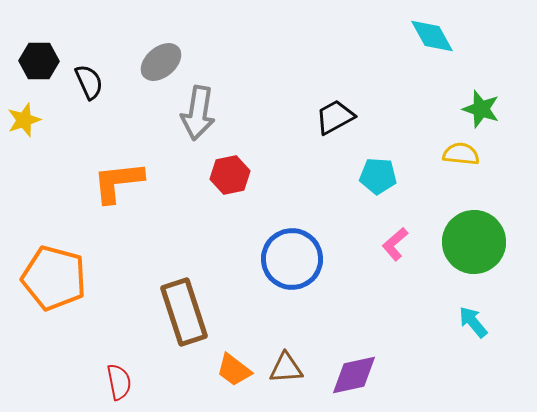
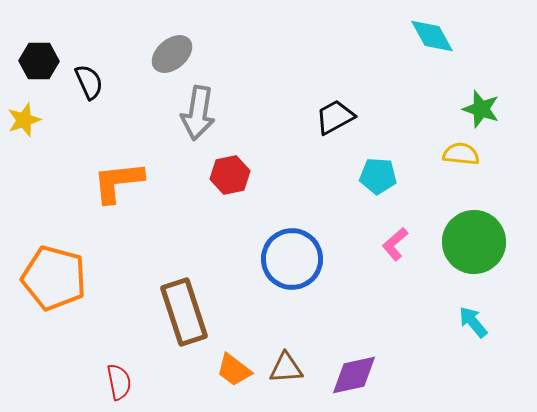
gray ellipse: moved 11 px right, 8 px up
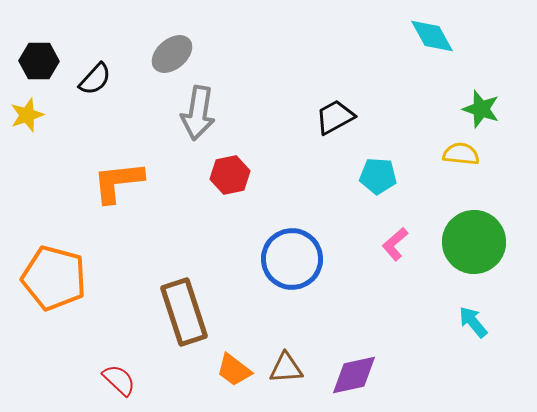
black semicircle: moved 6 px right, 3 px up; rotated 66 degrees clockwise
yellow star: moved 3 px right, 5 px up
red semicircle: moved 2 px up; rotated 36 degrees counterclockwise
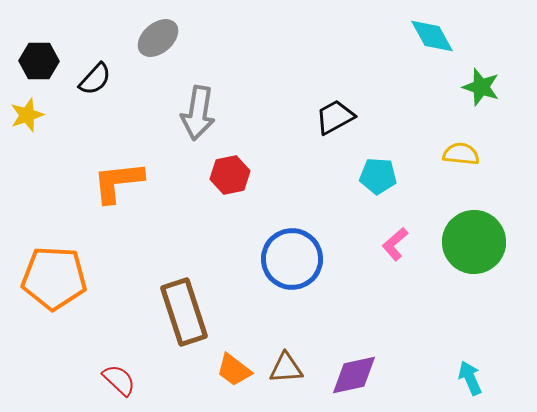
gray ellipse: moved 14 px left, 16 px up
green star: moved 22 px up
orange pentagon: rotated 12 degrees counterclockwise
cyan arrow: moved 3 px left, 56 px down; rotated 16 degrees clockwise
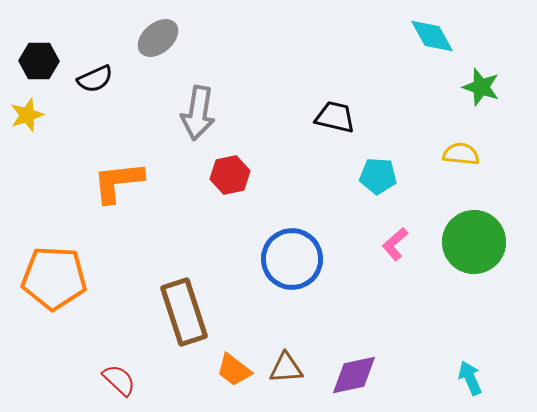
black semicircle: rotated 24 degrees clockwise
black trapezoid: rotated 42 degrees clockwise
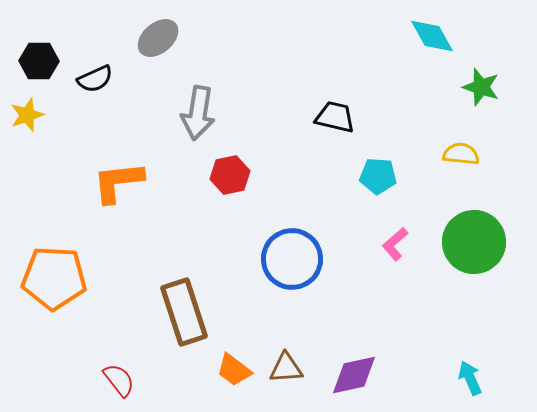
red semicircle: rotated 9 degrees clockwise
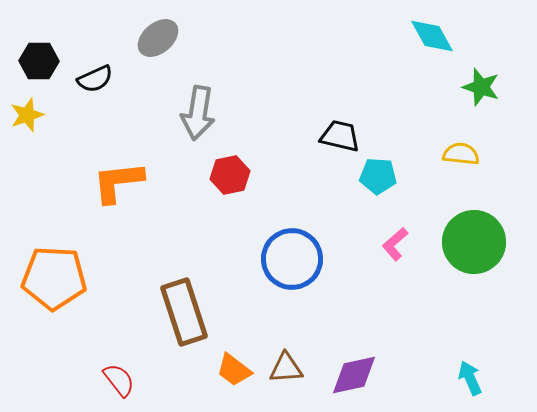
black trapezoid: moved 5 px right, 19 px down
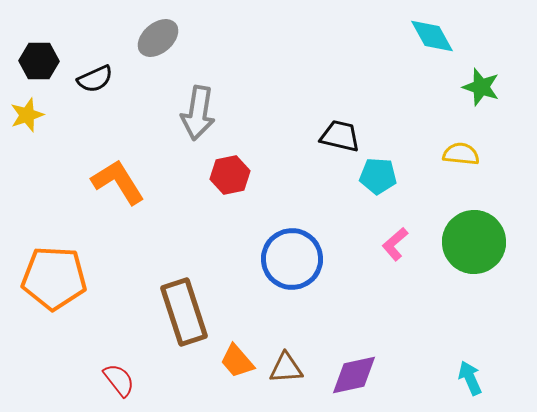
orange L-shape: rotated 64 degrees clockwise
orange trapezoid: moved 3 px right, 9 px up; rotated 12 degrees clockwise
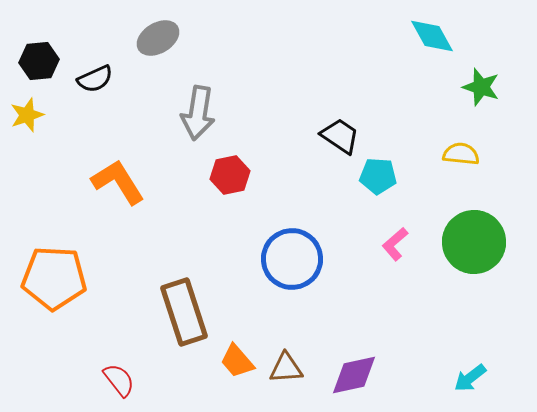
gray ellipse: rotated 9 degrees clockwise
black hexagon: rotated 6 degrees counterclockwise
black trapezoid: rotated 21 degrees clockwise
cyan arrow: rotated 104 degrees counterclockwise
